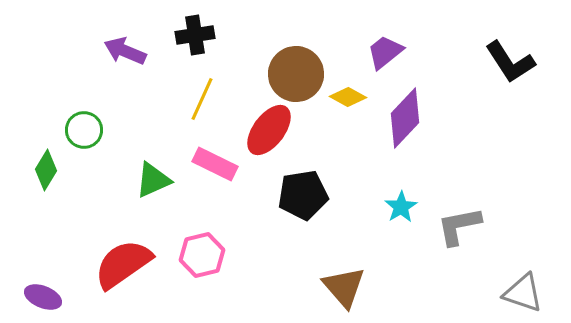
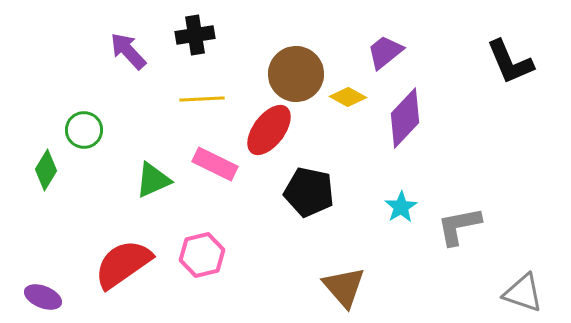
purple arrow: moved 3 px right; rotated 24 degrees clockwise
black L-shape: rotated 10 degrees clockwise
yellow line: rotated 63 degrees clockwise
black pentagon: moved 6 px right, 3 px up; rotated 21 degrees clockwise
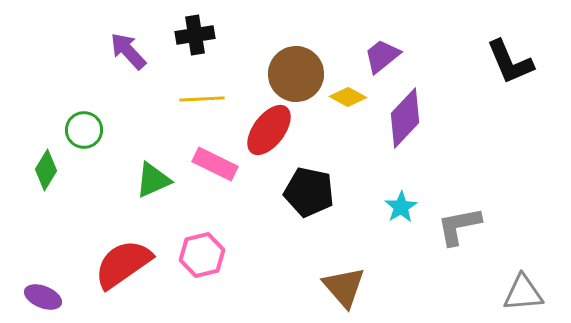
purple trapezoid: moved 3 px left, 4 px down
gray triangle: rotated 24 degrees counterclockwise
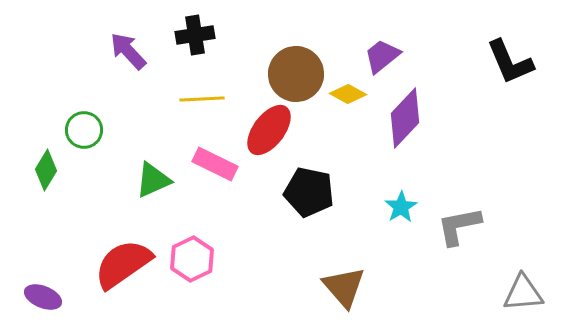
yellow diamond: moved 3 px up
pink hexagon: moved 10 px left, 4 px down; rotated 12 degrees counterclockwise
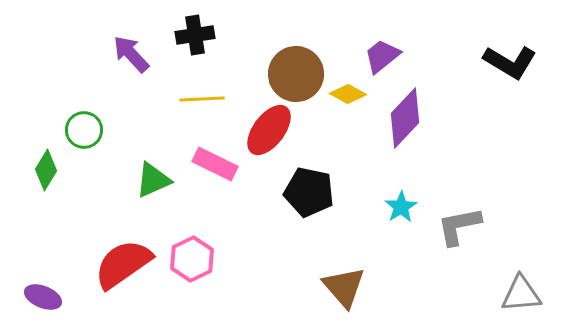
purple arrow: moved 3 px right, 3 px down
black L-shape: rotated 36 degrees counterclockwise
gray triangle: moved 2 px left, 1 px down
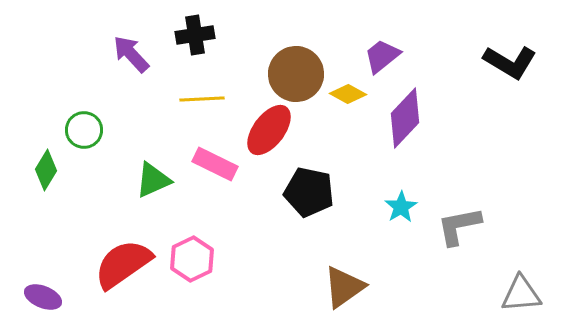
brown triangle: rotated 36 degrees clockwise
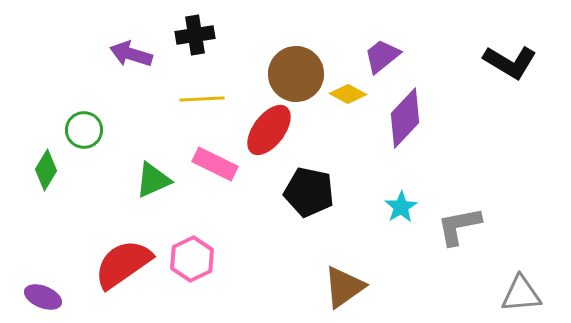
purple arrow: rotated 30 degrees counterclockwise
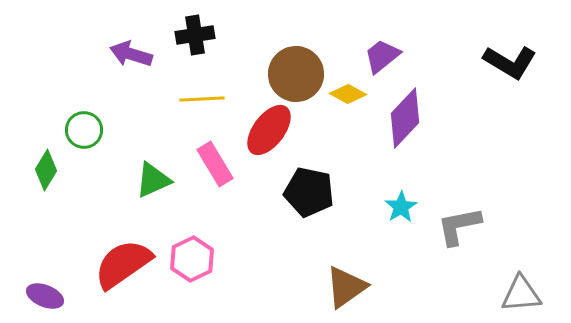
pink rectangle: rotated 33 degrees clockwise
brown triangle: moved 2 px right
purple ellipse: moved 2 px right, 1 px up
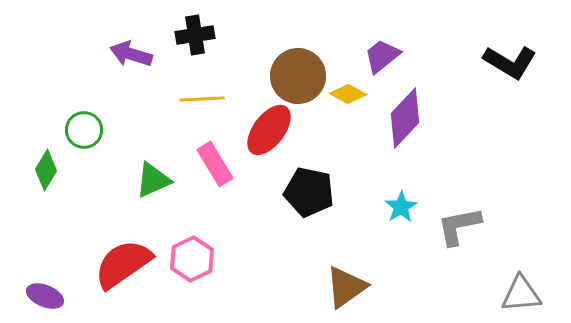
brown circle: moved 2 px right, 2 px down
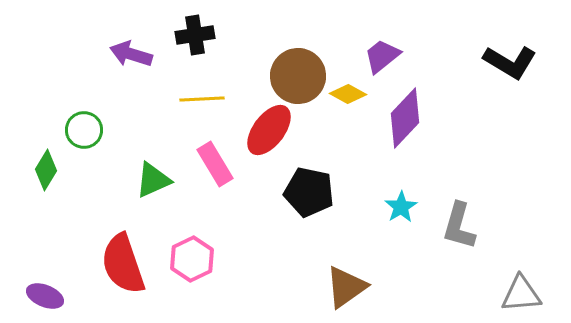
gray L-shape: rotated 63 degrees counterclockwise
red semicircle: rotated 74 degrees counterclockwise
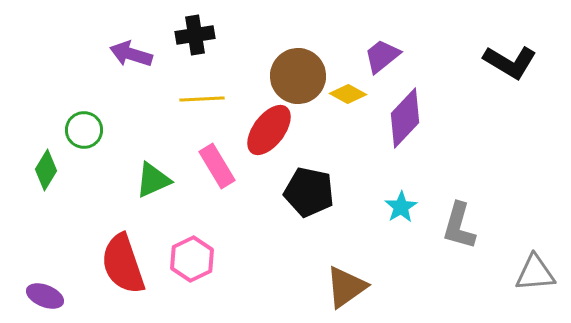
pink rectangle: moved 2 px right, 2 px down
gray triangle: moved 14 px right, 21 px up
